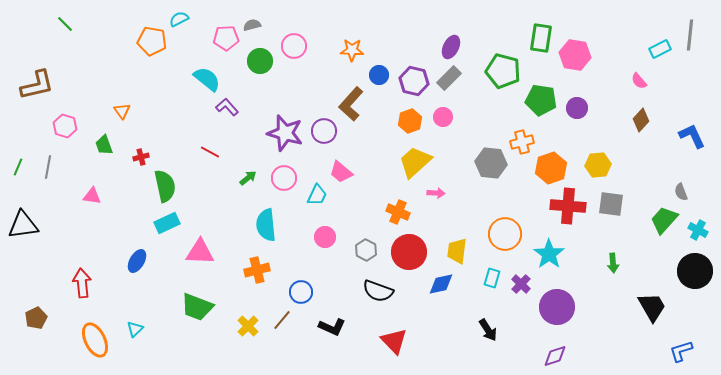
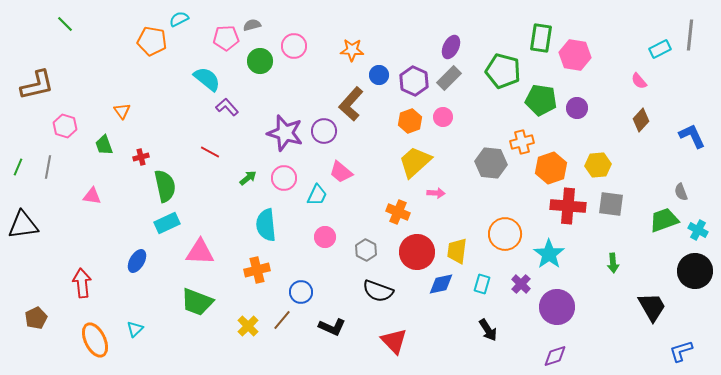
purple hexagon at (414, 81): rotated 12 degrees clockwise
green trapezoid at (664, 220): rotated 28 degrees clockwise
red circle at (409, 252): moved 8 px right
cyan rectangle at (492, 278): moved 10 px left, 6 px down
green trapezoid at (197, 307): moved 5 px up
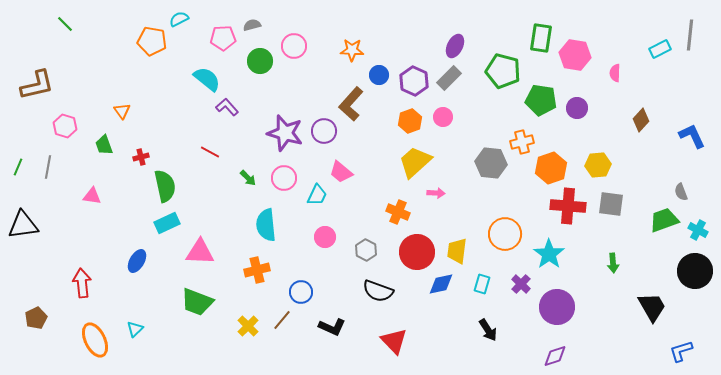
pink pentagon at (226, 38): moved 3 px left
purple ellipse at (451, 47): moved 4 px right, 1 px up
pink semicircle at (639, 81): moved 24 px left, 8 px up; rotated 42 degrees clockwise
green arrow at (248, 178): rotated 84 degrees clockwise
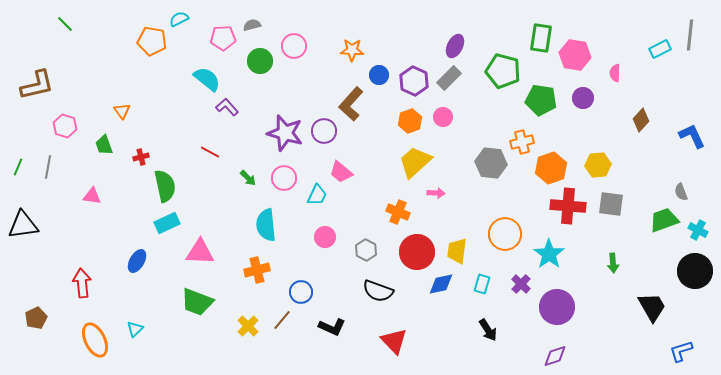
purple circle at (577, 108): moved 6 px right, 10 px up
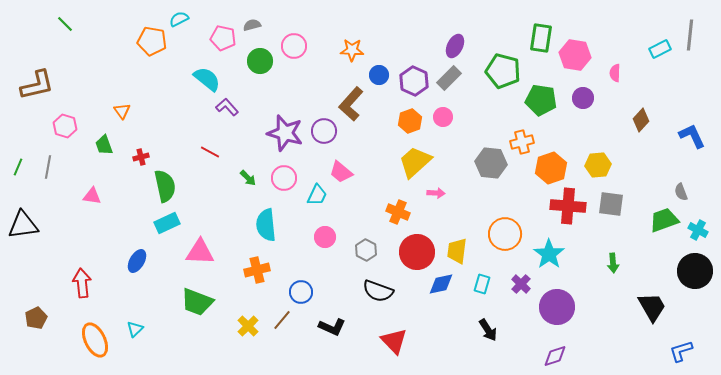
pink pentagon at (223, 38): rotated 15 degrees clockwise
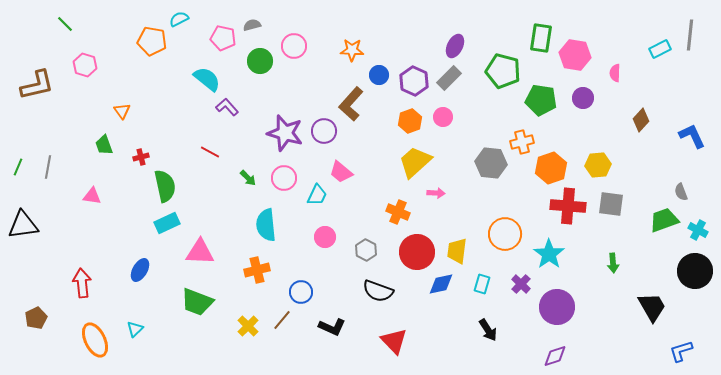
pink hexagon at (65, 126): moved 20 px right, 61 px up
blue ellipse at (137, 261): moved 3 px right, 9 px down
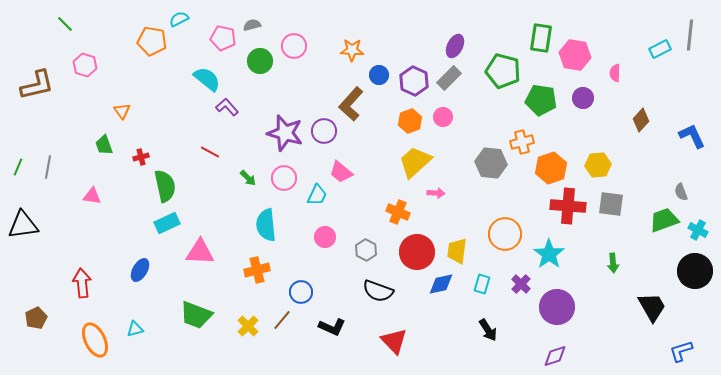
green trapezoid at (197, 302): moved 1 px left, 13 px down
cyan triangle at (135, 329): rotated 30 degrees clockwise
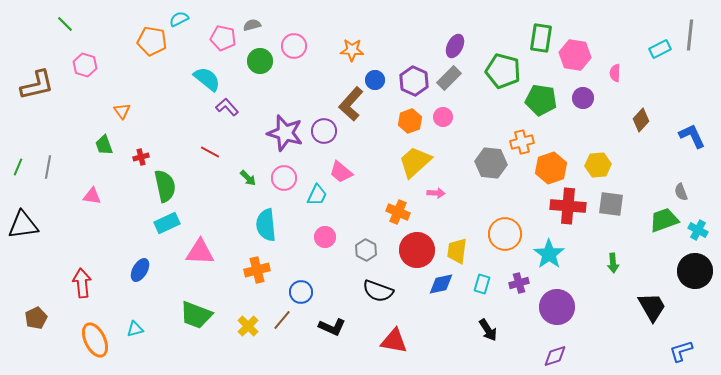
blue circle at (379, 75): moved 4 px left, 5 px down
red circle at (417, 252): moved 2 px up
purple cross at (521, 284): moved 2 px left, 1 px up; rotated 30 degrees clockwise
red triangle at (394, 341): rotated 36 degrees counterclockwise
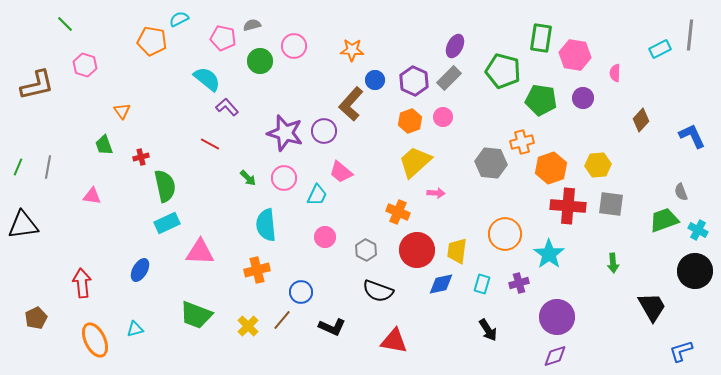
red line at (210, 152): moved 8 px up
purple circle at (557, 307): moved 10 px down
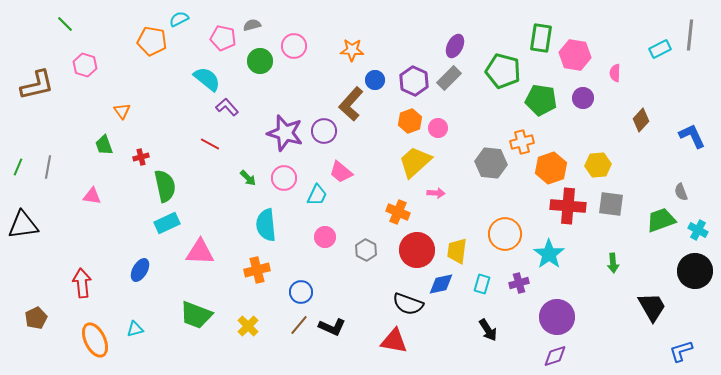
pink circle at (443, 117): moved 5 px left, 11 px down
green trapezoid at (664, 220): moved 3 px left
black semicircle at (378, 291): moved 30 px right, 13 px down
brown line at (282, 320): moved 17 px right, 5 px down
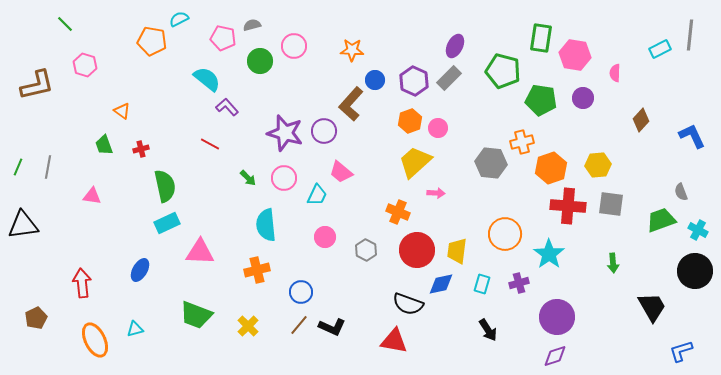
orange triangle at (122, 111): rotated 18 degrees counterclockwise
red cross at (141, 157): moved 8 px up
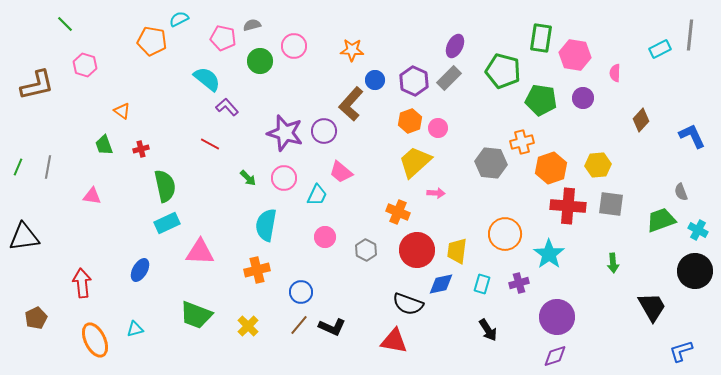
black triangle at (23, 225): moved 1 px right, 12 px down
cyan semicircle at (266, 225): rotated 16 degrees clockwise
